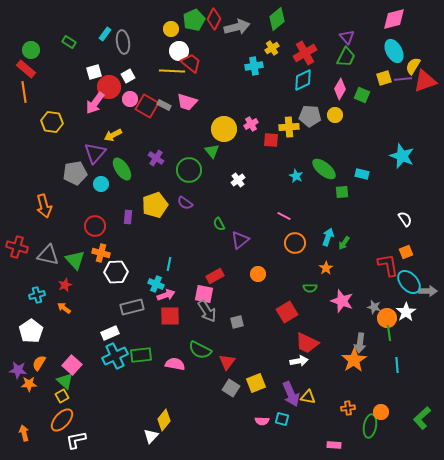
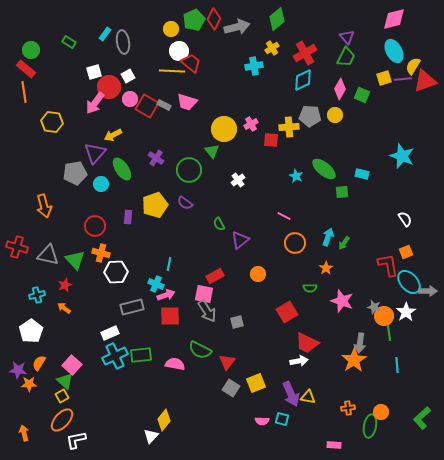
orange circle at (387, 318): moved 3 px left, 2 px up
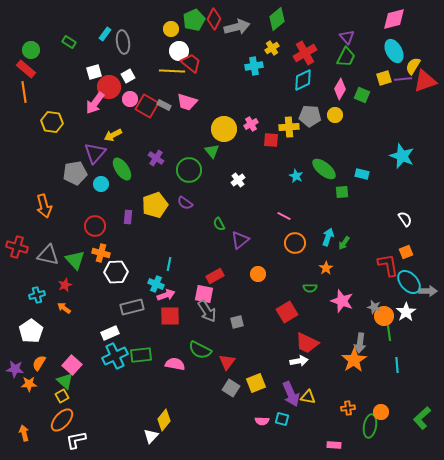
purple star at (18, 370): moved 3 px left, 1 px up
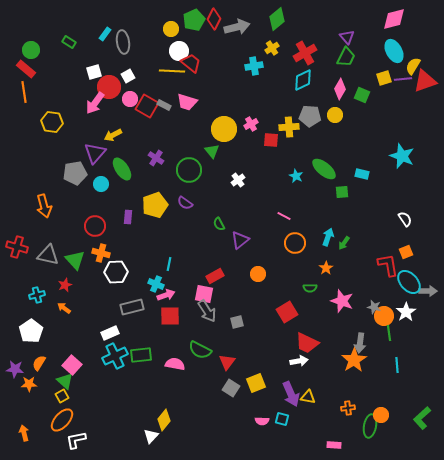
orange circle at (381, 412): moved 3 px down
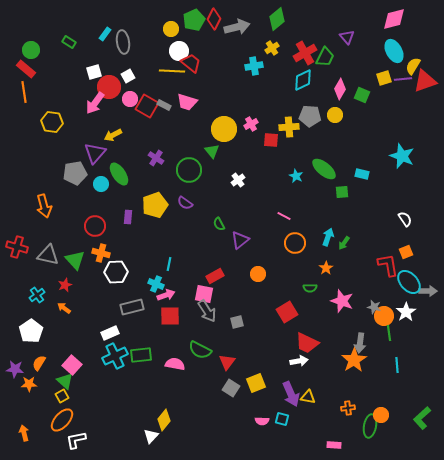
green trapezoid at (346, 57): moved 21 px left
green ellipse at (122, 169): moved 3 px left, 5 px down
cyan cross at (37, 295): rotated 21 degrees counterclockwise
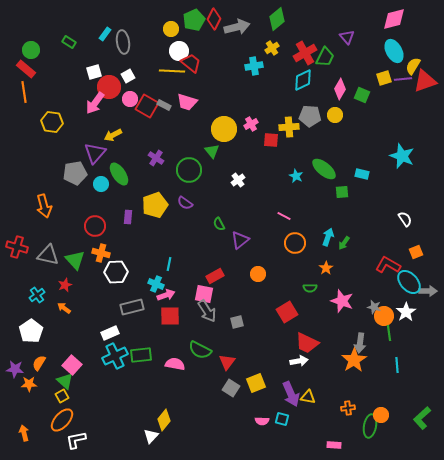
orange square at (406, 252): moved 10 px right
red L-shape at (388, 265): rotated 50 degrees counterclockwise
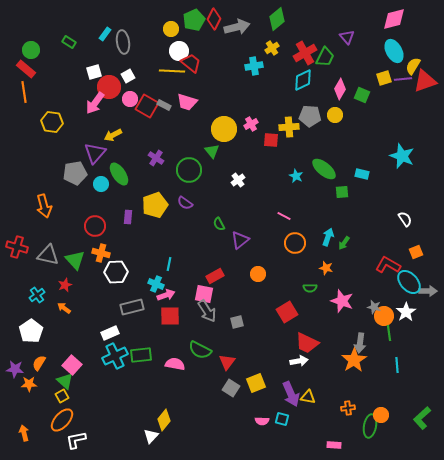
orange star at (326, 268): rotated 24 degrees counterclockwise
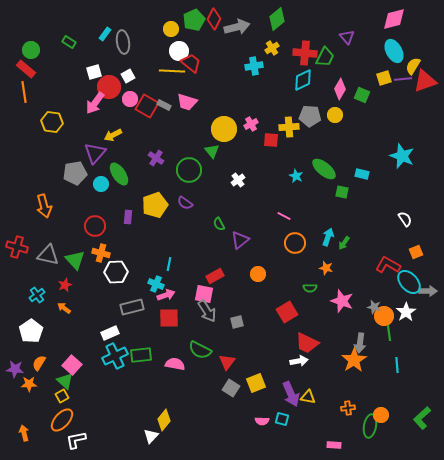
red cross at (305, 53): rotated 35 degrees clockwise
green square at (342, 192): rotated 16 degrees clockwise
red square at (170, 316): moved 1 px left, 2 px down
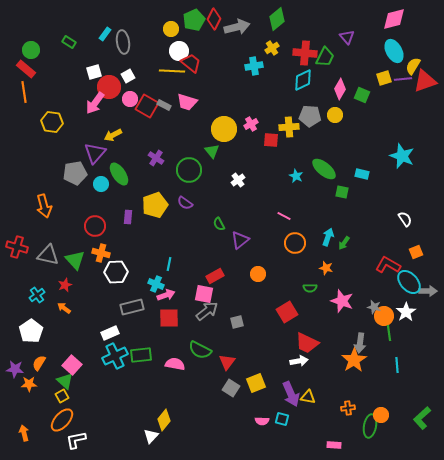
gray arrow at (207, 311): rotated 95 degrees counterclockwise
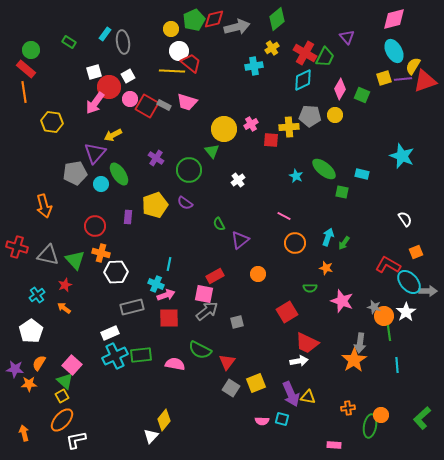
red diamond at (214, 19): rotated 50 degrees clockwise
red cross at (305, 53): rotated 25 degrees clockwise
